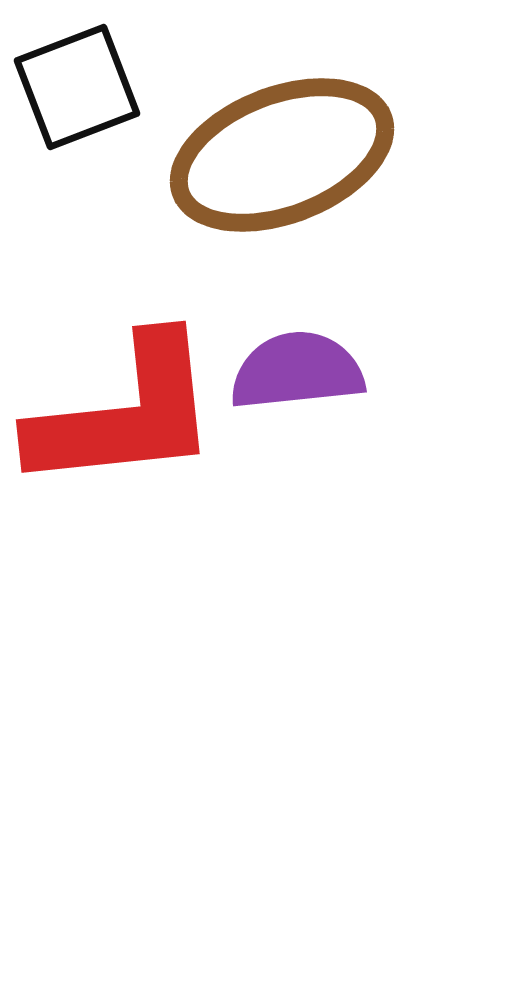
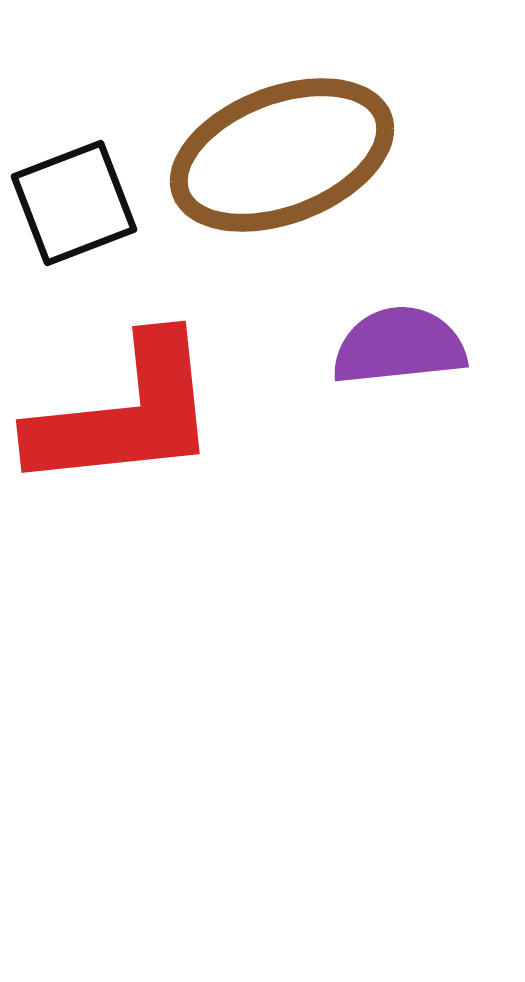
black square: moved 3 px left, 116 px down
purple semicircle: moved 102 px right, 25 px up
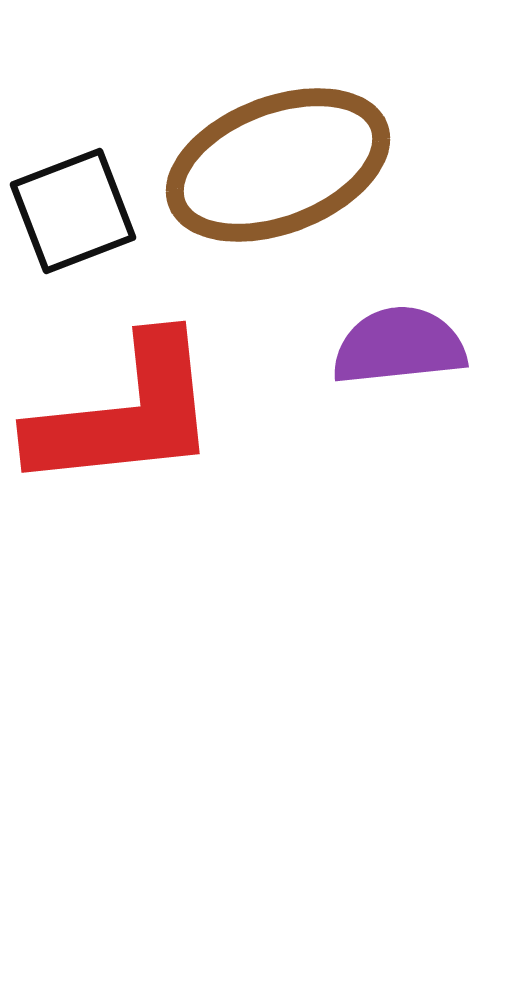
brown ellipse: moved 4 px left, 10 px down
black square: moved 1 px left, 8 px down
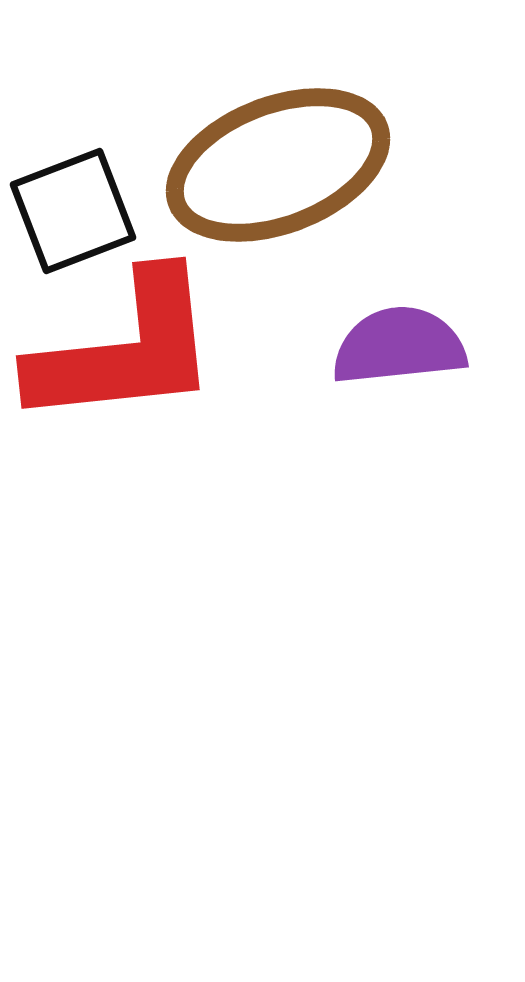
red L-shape: moved 64 px up
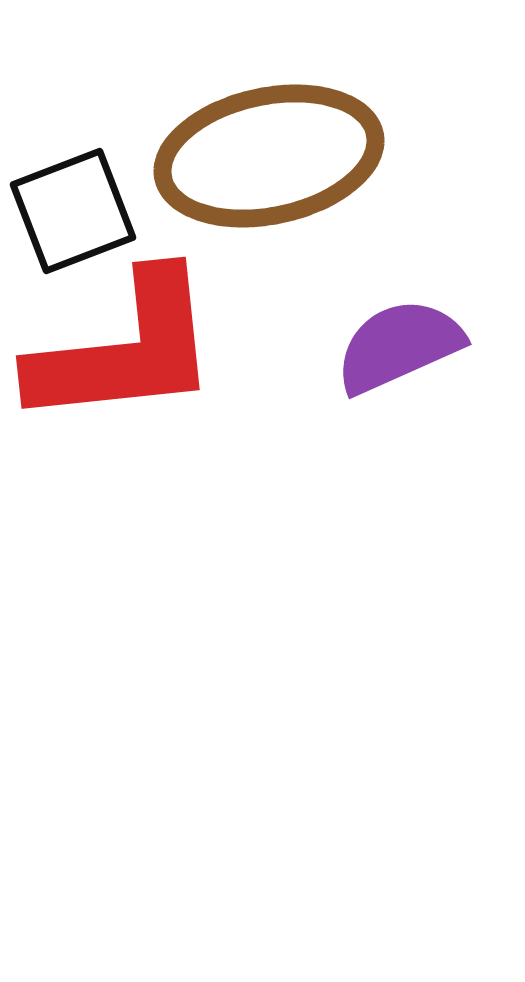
brown ellipse: moved 9 px left, 9 px up; rotated 9 degrees clockwise
purple semicircle: rotated 18 degrees counterclockwise
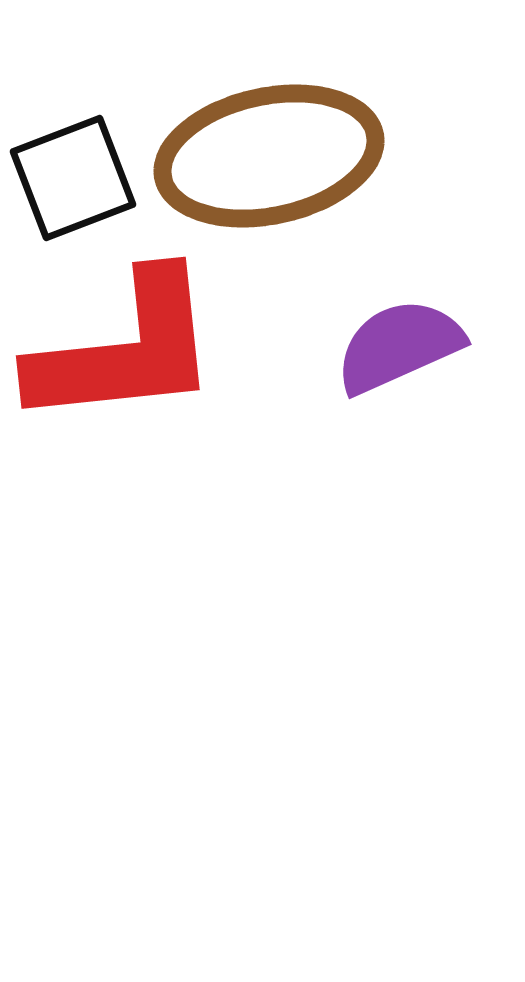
black square: moved 33 px up
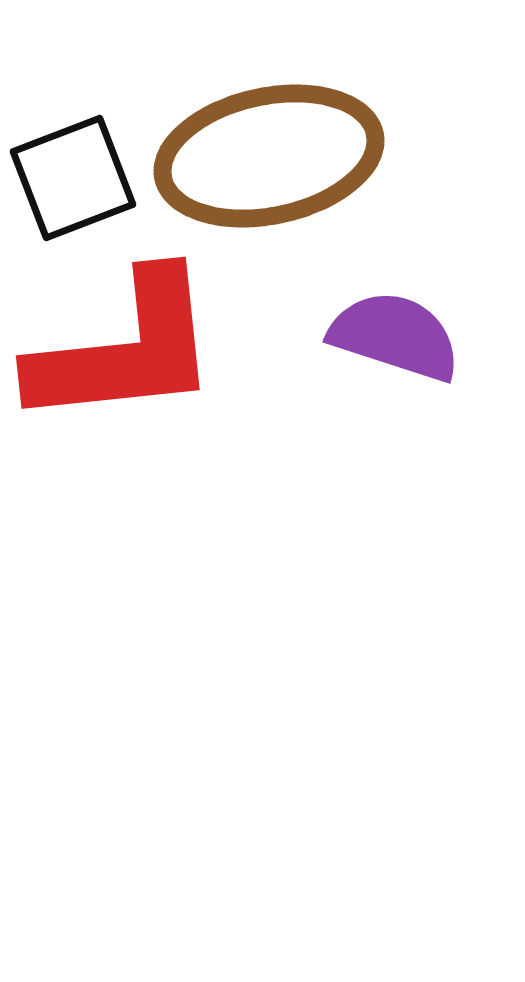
purple semicircle: moved 4 px left, 10 px up; rotated 42 degrees clockwise
